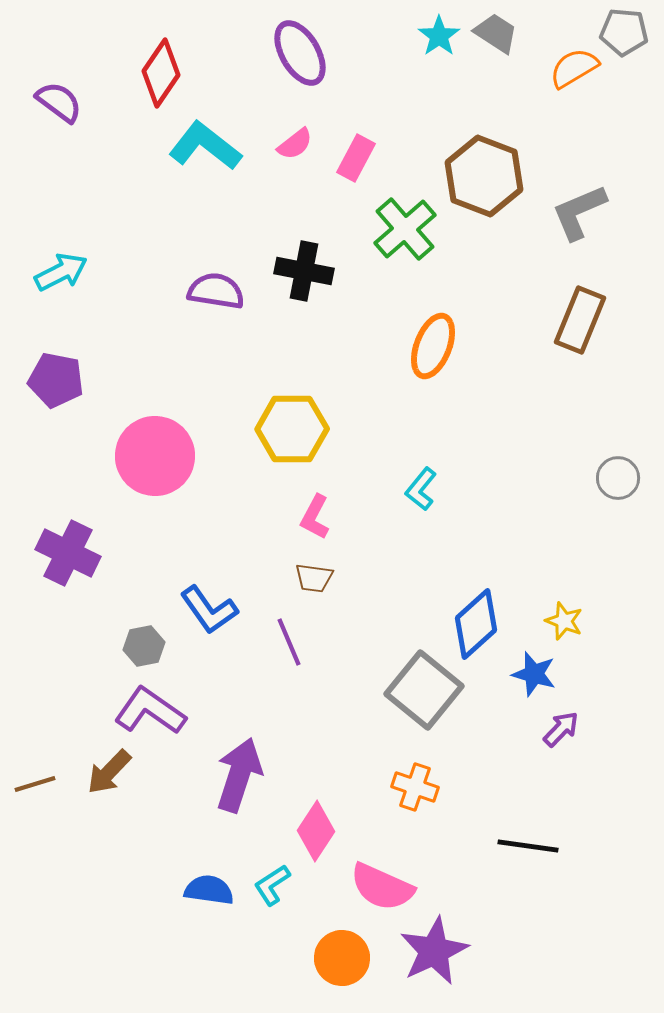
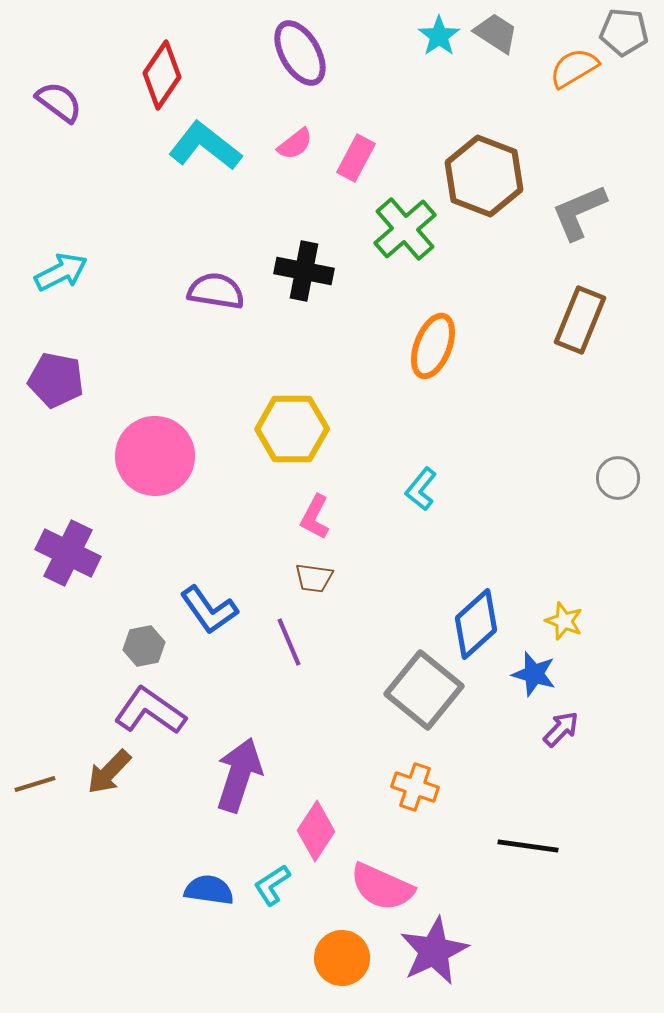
red diamond at (161, 73): moved 1 px right, 2 px down
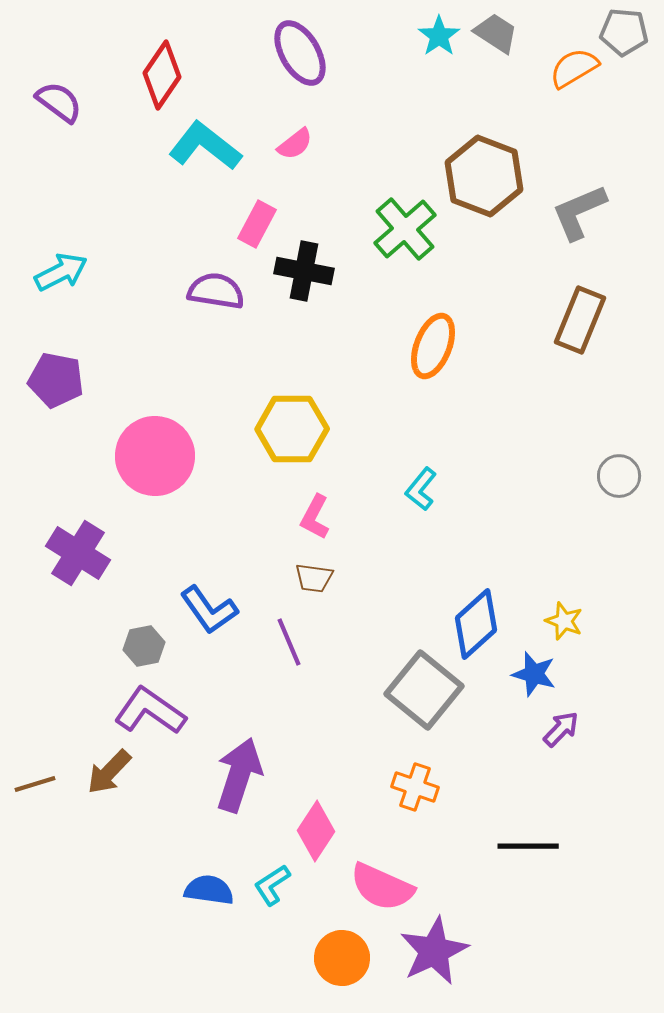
pink rectangle at (356, 158): moved 99 px left, 66 px down
gray circle at (618, 478): moved 1 px right, 2 px up
purple cross at (68, 553): moved 10 px right; rotated 6 degrees clockwise
black line at (528, 846): rotated 8 degrees counterclockwise
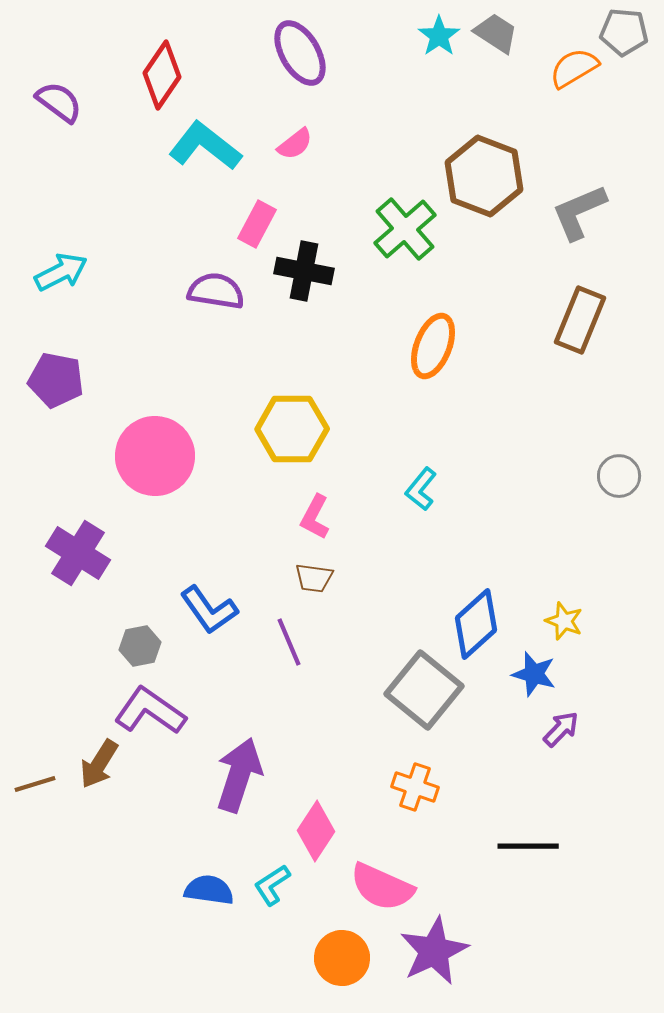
gray hexagon at (144, 646): moved 4 px left
brown arrow at (109, 772): moved 10 px left, 8 px up; rotated 12 degrees counterclockwise
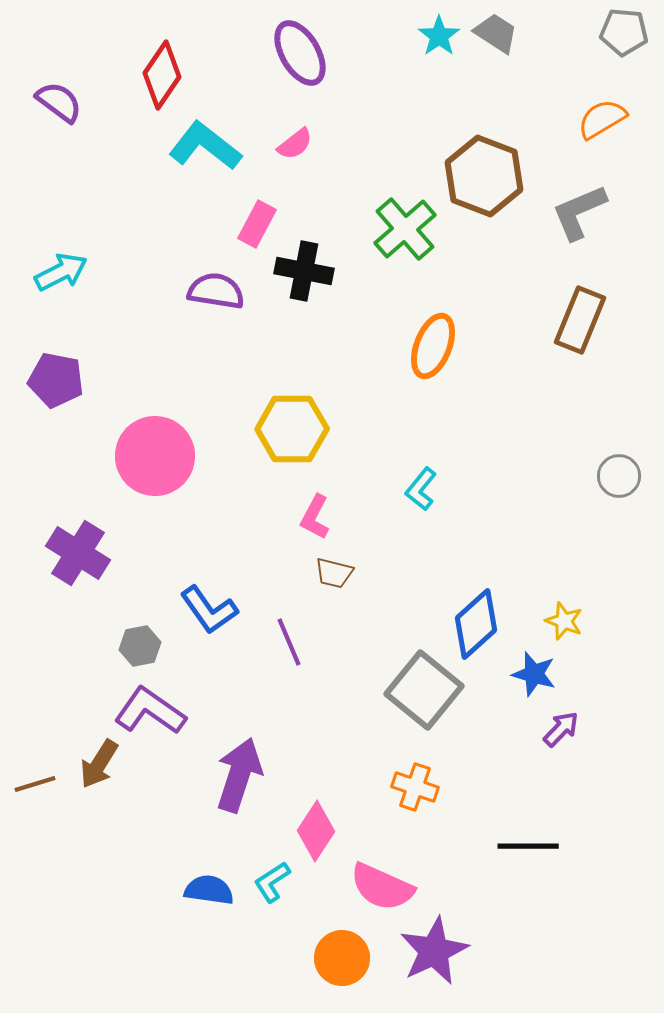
orange semicircle at (574, 68): moved 28 px right, 51 px down
brown trapezoid at (314, 578): moved 20 px right, 5 px up; rotated 6 degrees clockwise
cyan L-shape at (272, 885): moved 3 px up
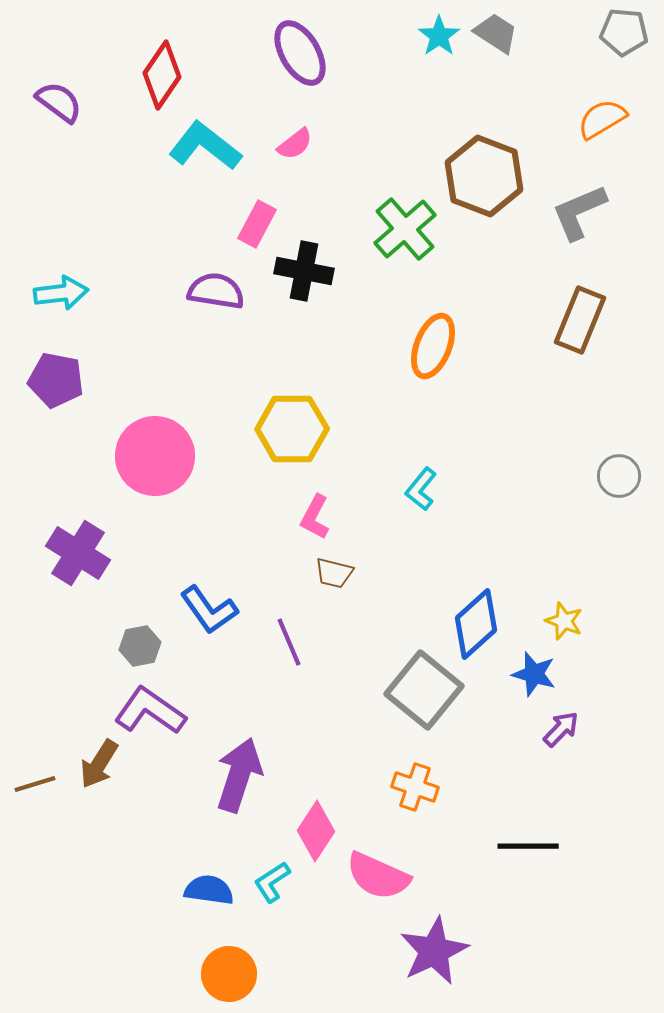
cyan arrow at (61, 272): moved 21 px down; rotated 20 degrees clockwise
pink semicircle at (382, 887): moved 4 px left, 11 px up
orange circle at (342, 958): moved 113 px left, 16 px down
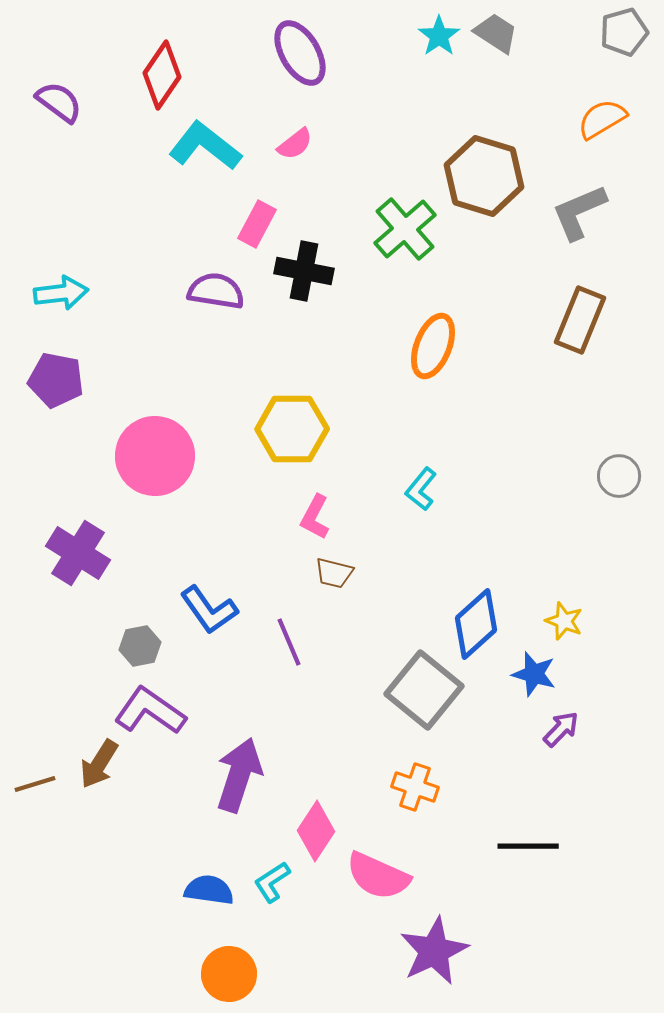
gray pentagon at (624, 32): rotated 21 degrees counterclockwise
brown hexagon at (484, 176): rotated 4 degrees counterclockwise
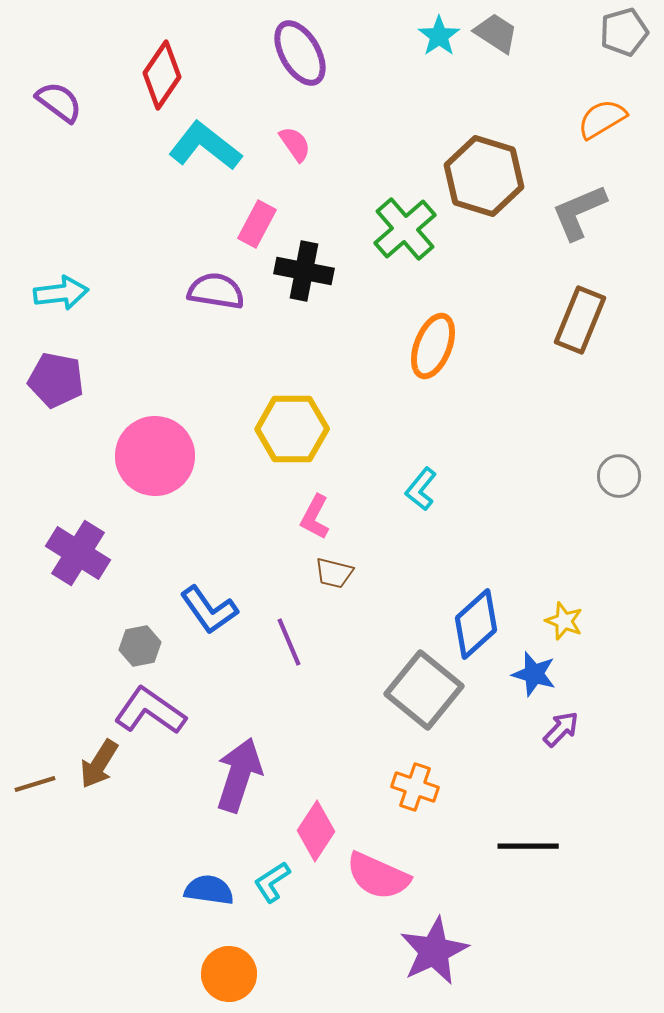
pink semicircle at (295, 144): rotated 87 degrees counterclockwise
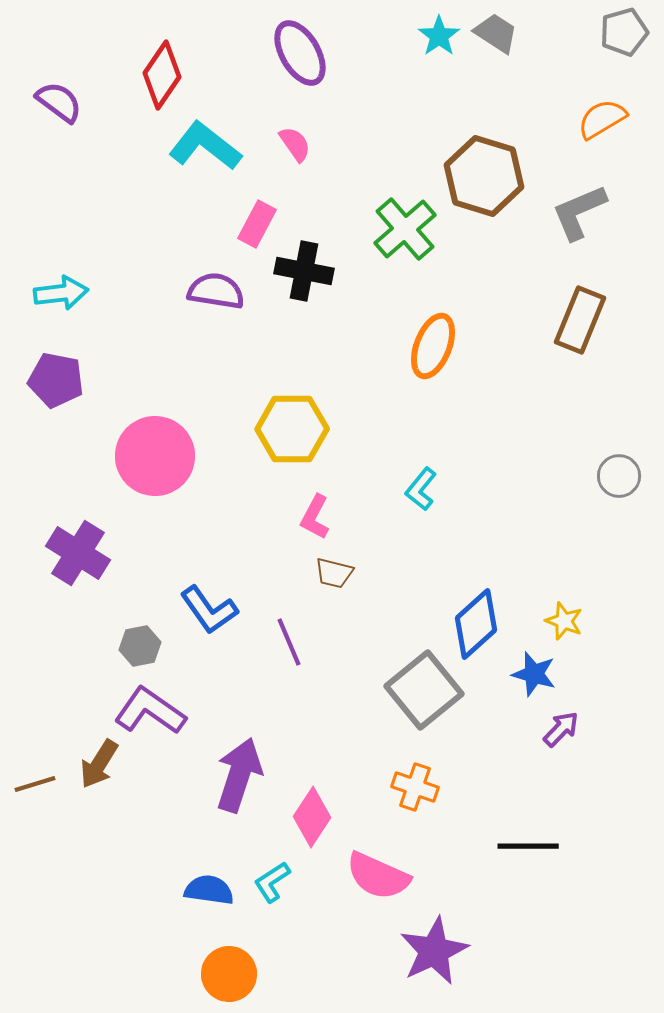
gray square at (424, 690): rotated 12 degrees clockwise
pink diamond at (316, 831): moved 4 px left, 14 px up
